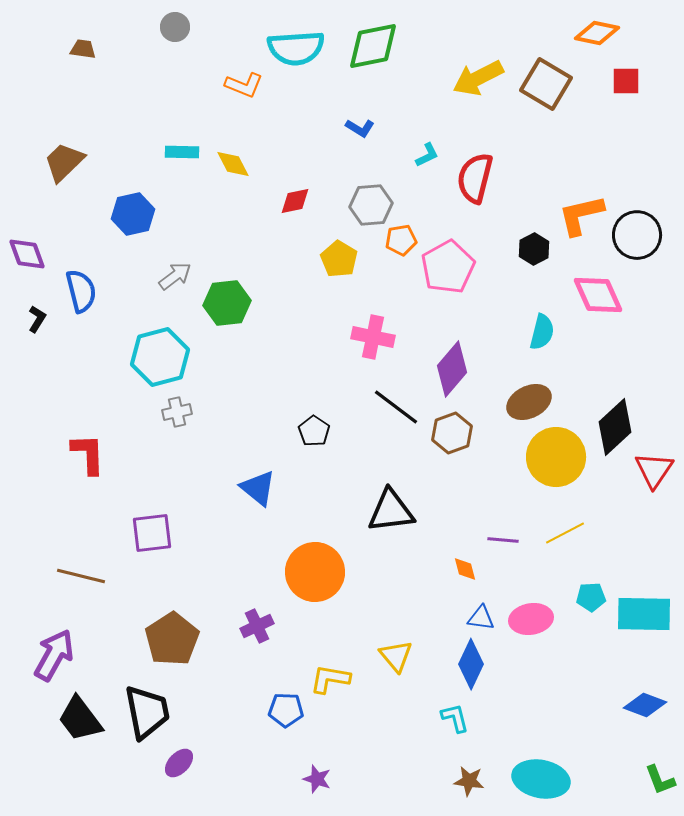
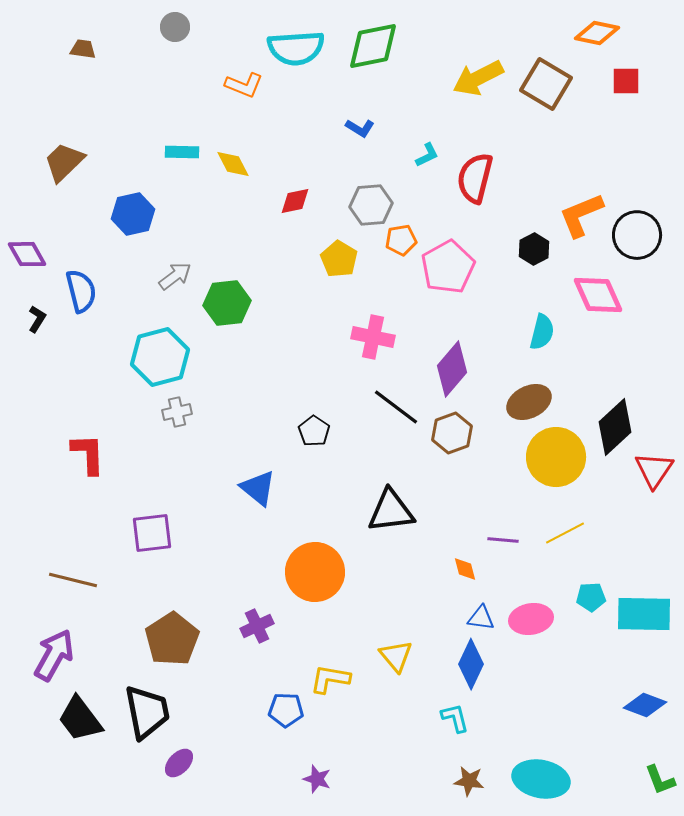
orange L-shape at (581, 215): rotated 9 degrees counterclockwise
purple diamond at (27, 254): rotated 9 degrees counterclockwise
brown line at (81, 576): moved 8 px left, 4 px down
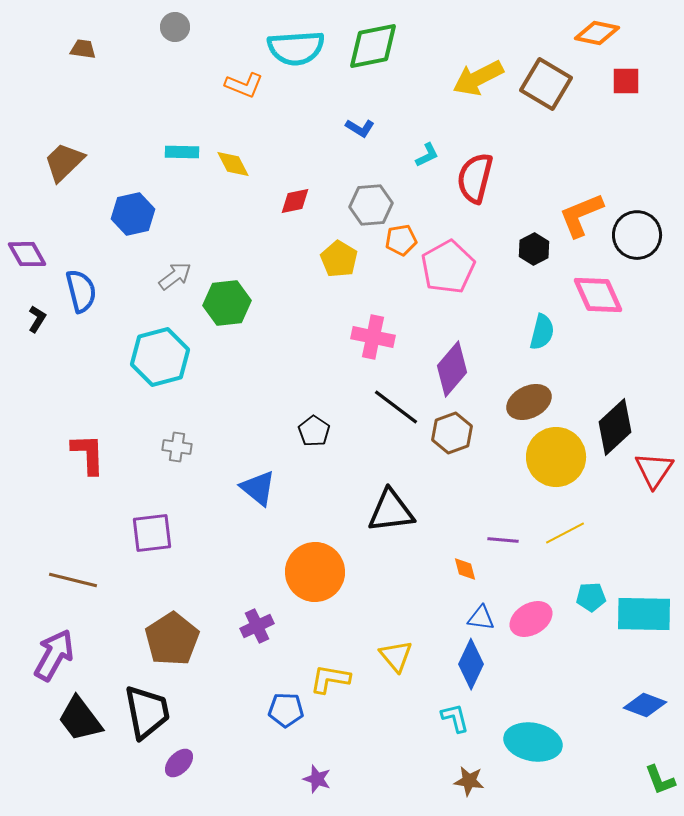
gray cross at (177, 412): moved 35 px down; rotated 20 degrees clockwise
pink ellipse at (531, 619): rotated 21 degrees counterclockwise
cyan ellipse at (541, 779): moved 8 px left, 37 px up
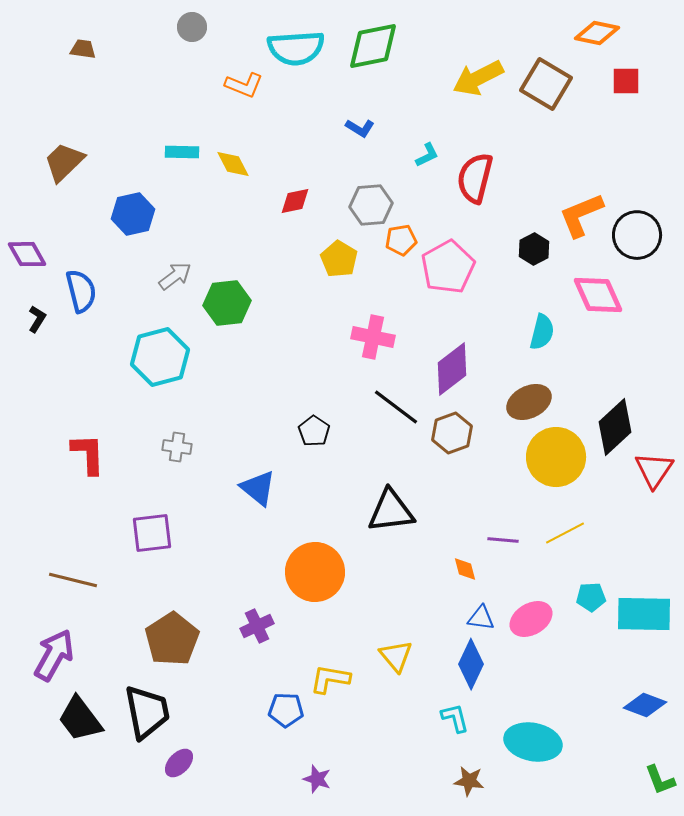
gray circle at (175, 27): moved 17 px right
purple diamond at (452, 369): rotated 12 degrees clockwise
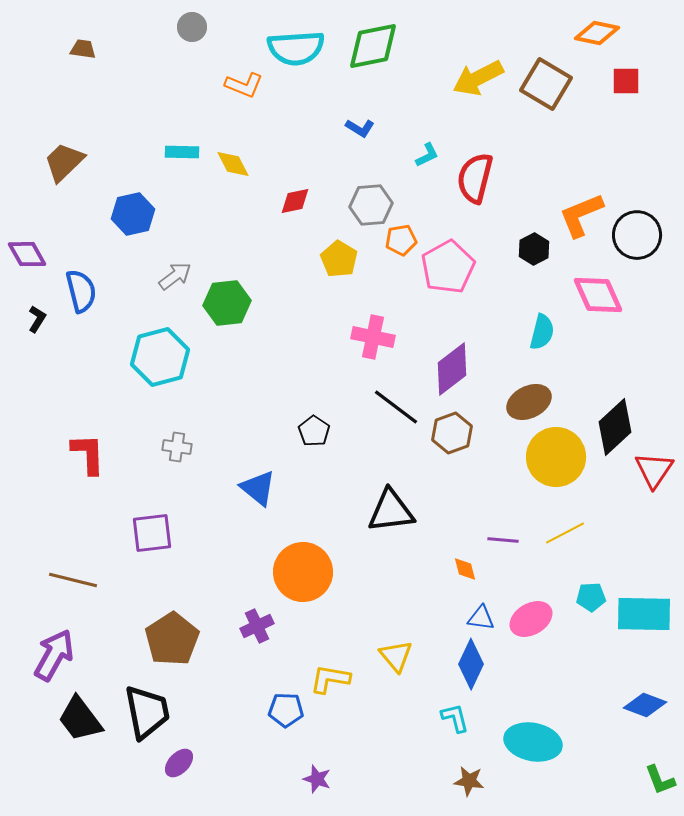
orange circle at (315, 572): moved 12 px left
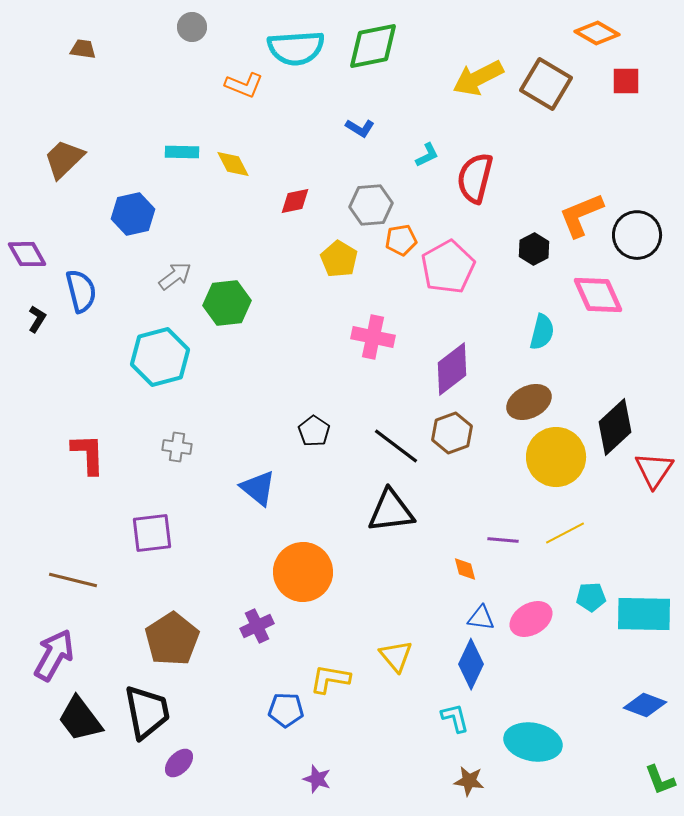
orange diamond at (597, 33): rotated 18 degrees clockwise
brown trapezoid at (64, 162): moved 3 px up
black line at (396, 407): moved 39 px down
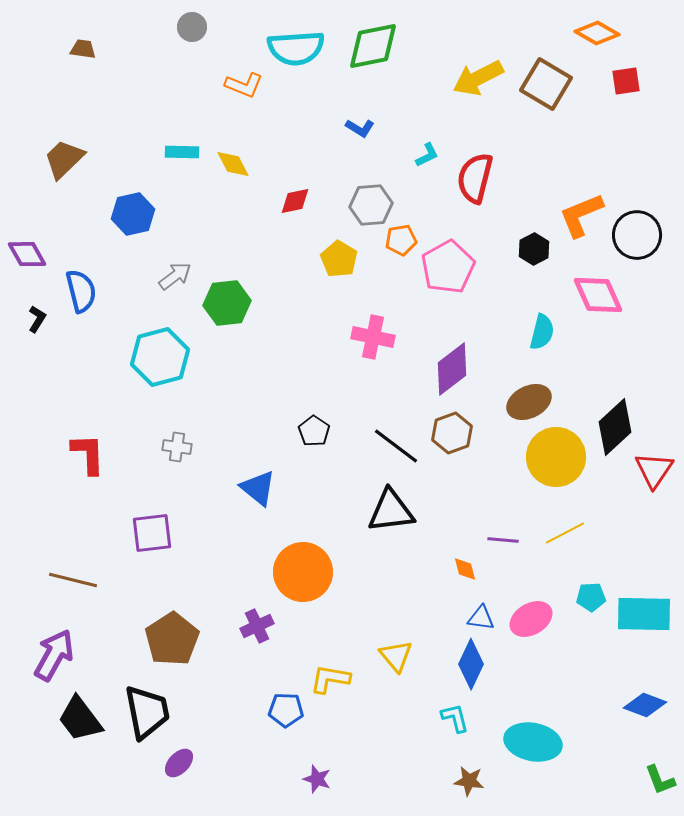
red square at (626, 81): rotated 8 degrees counterclockwise
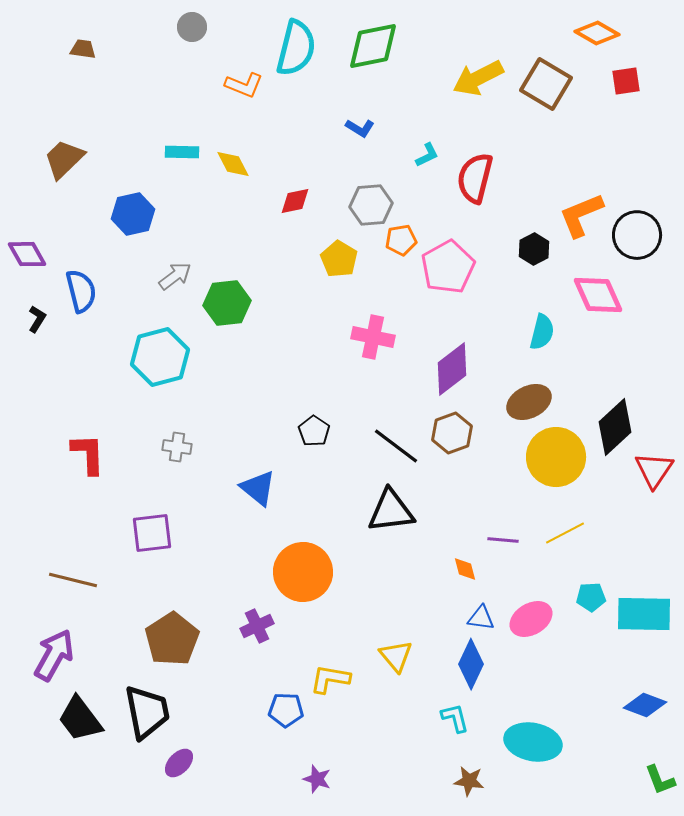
cyan semicircle at (296, 48): rotated 72 degrees counterclockwise
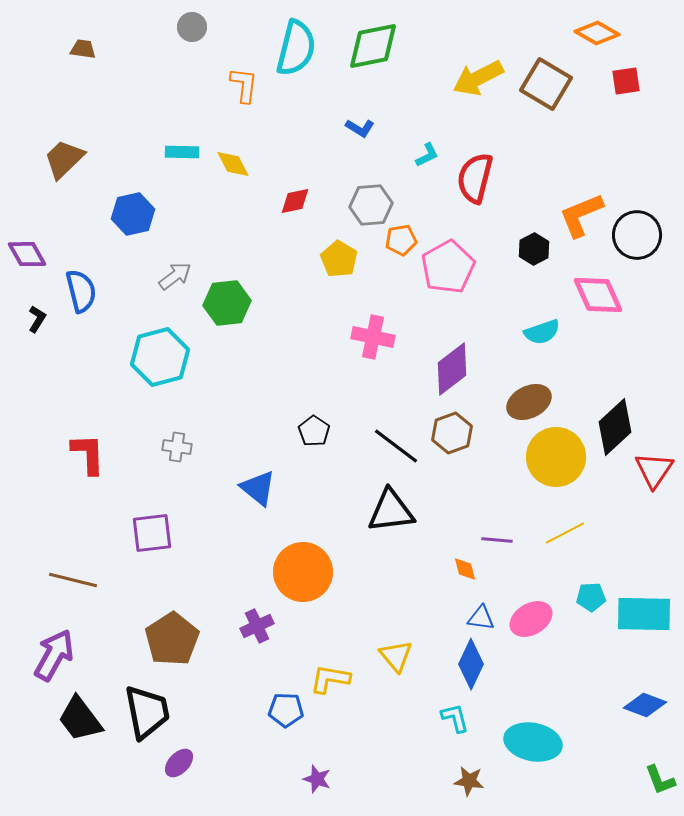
orange L-shape at (244, 85): rotated 105 degrees counterclockwise
cyan semicircle at (542, 332): rotated 57 degrees clockwise
purple line at (503, 540): moved 6 px left
